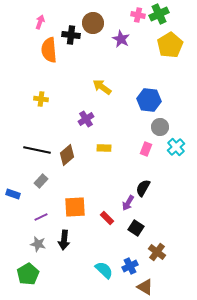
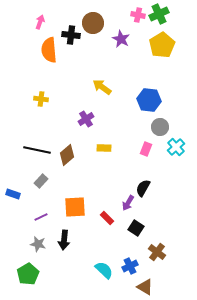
yellow pentagon: moved 8 px left
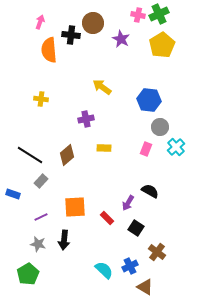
purple cross: rotated 21 degrees clockwise
black line: moved 7 px left, 5 px down; rotated 20 degrees clockwise
black semicircle: moved 7 px right, 3 px down; rotated 90 degrees clockwise
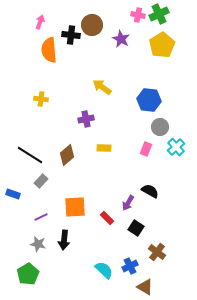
brown circle: moved 1 px left, 2 px down
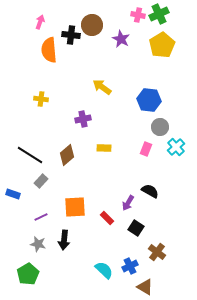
purple cross: moved 3 px left
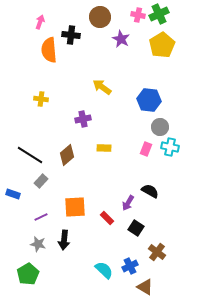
brown circle: moved 8 px right, 8 px up
cyan cross: moved 6 px left; rotated 36 degrees counterclockwise
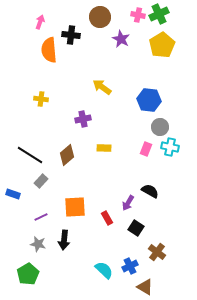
red rectangle: rotated 16 degrees clockwise
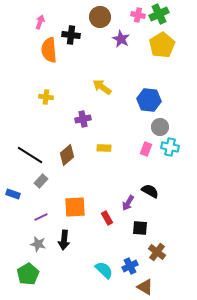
yellow cross: moved 5 px right, 2 px up
black square: moved 4 px right; rotated 28 degrees counterclockwise
